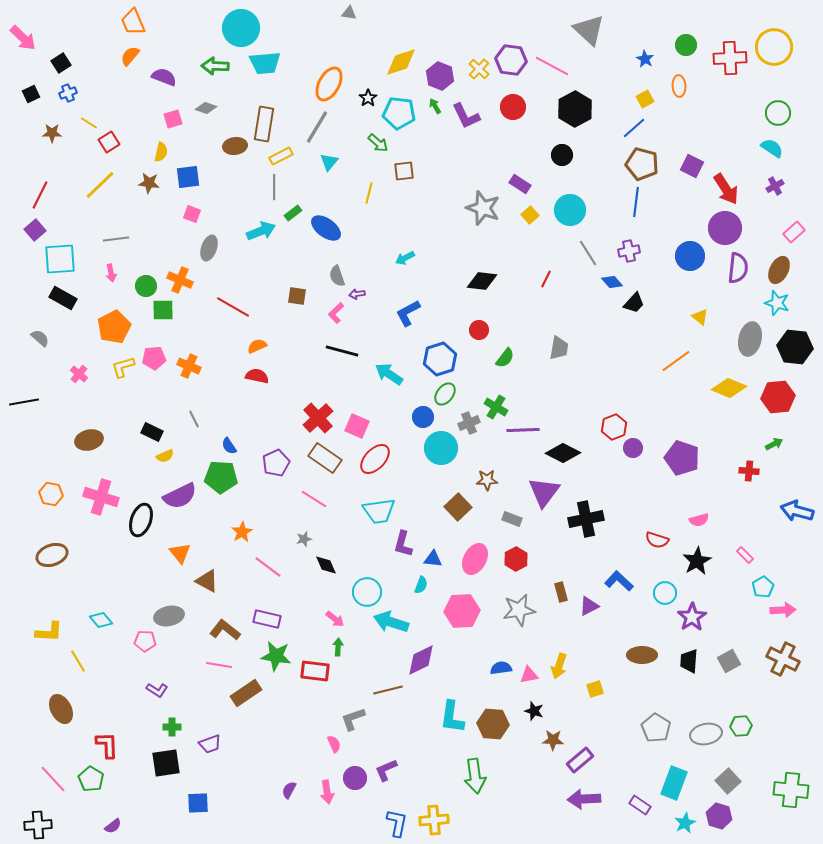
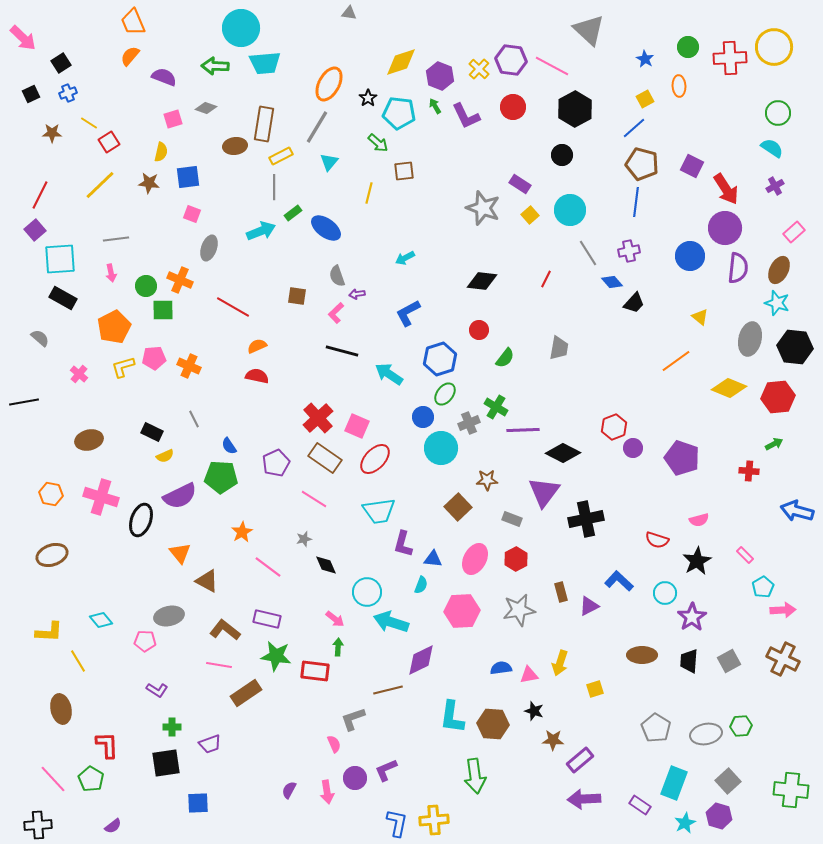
green circle at (686, 45): moved 2 px right, 2 px down
yellow arrow at (559, 666): moved 1 px right, 3 px up
brown ellipse at (61, 709): rotated 16 degrees clockwise
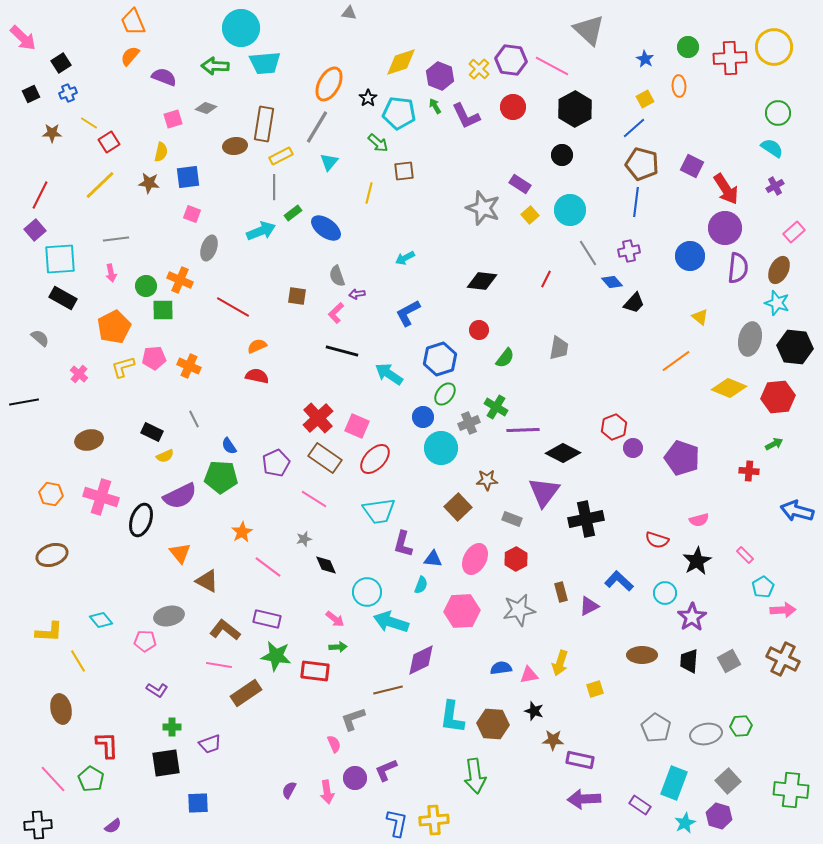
green arrow at (338, 647): rotated 84 degrees clockwise
purple rectangle at (580, 760): rotated 52 degrees clockwise
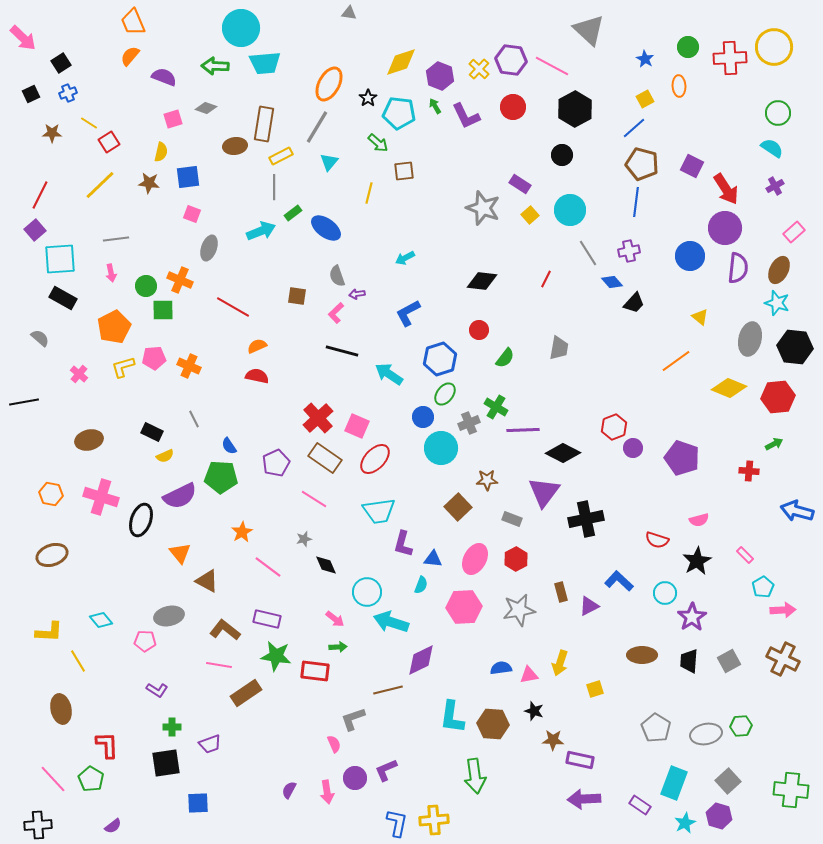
pink hexagon at (462, 611): moved 2 px right, 4 px up
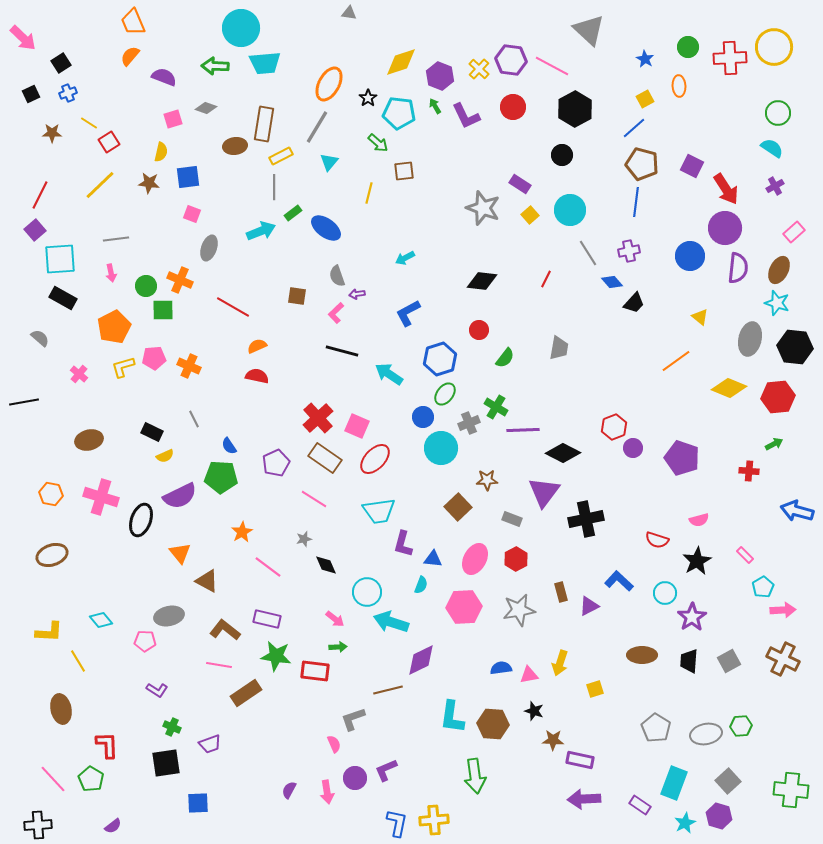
green cross at (172, 727): rotated 24 degrees clockwise
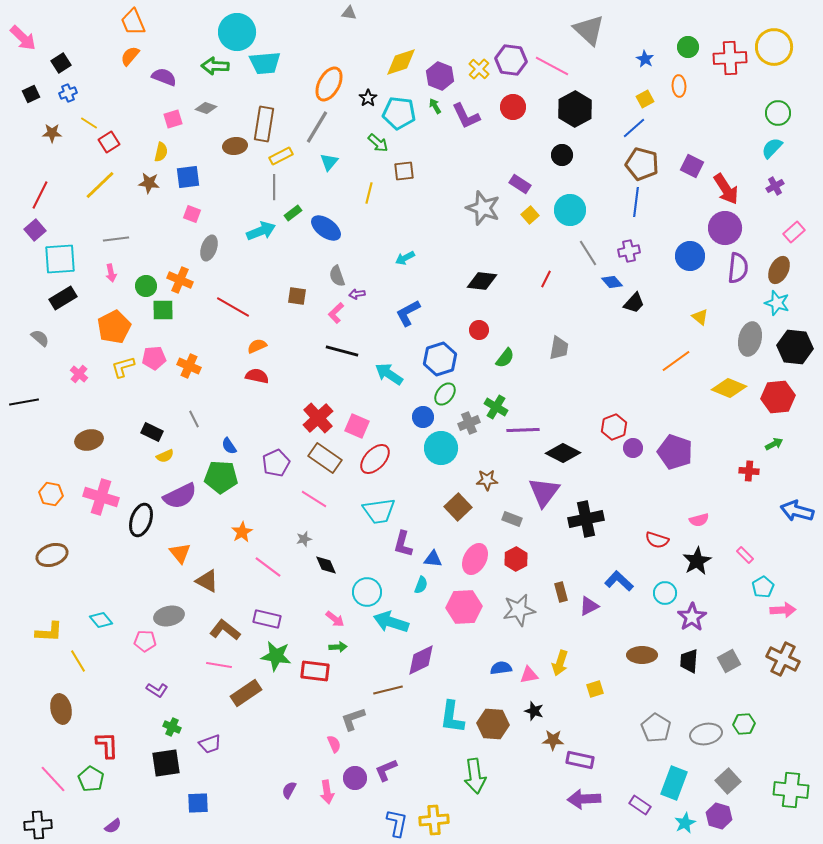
cyan circle at (241, 28): moved 4 px left, 4 px down
cyan semicircle at (772, 148): rotated 80 degrees counterclockwise
black rectangle at (63, 298): rotated 60 degrees counterclockwise
purple pentagon at (682, 458): moved 7 px left, 6 px up
green hexagon at (741, 726): moved 3 px right, 2 px up
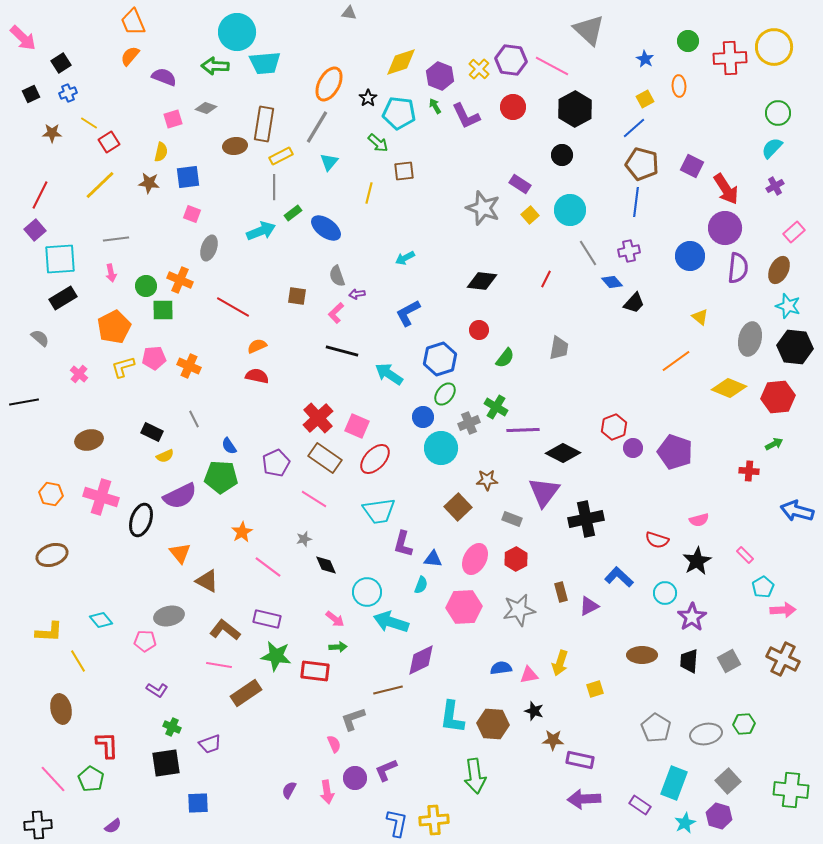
green circle at (688, 47): moved 6 px up
cyan star at (777, 303): moved 11 px right, 3 px down
blue L-shape at (619, 581): moved 4 px up
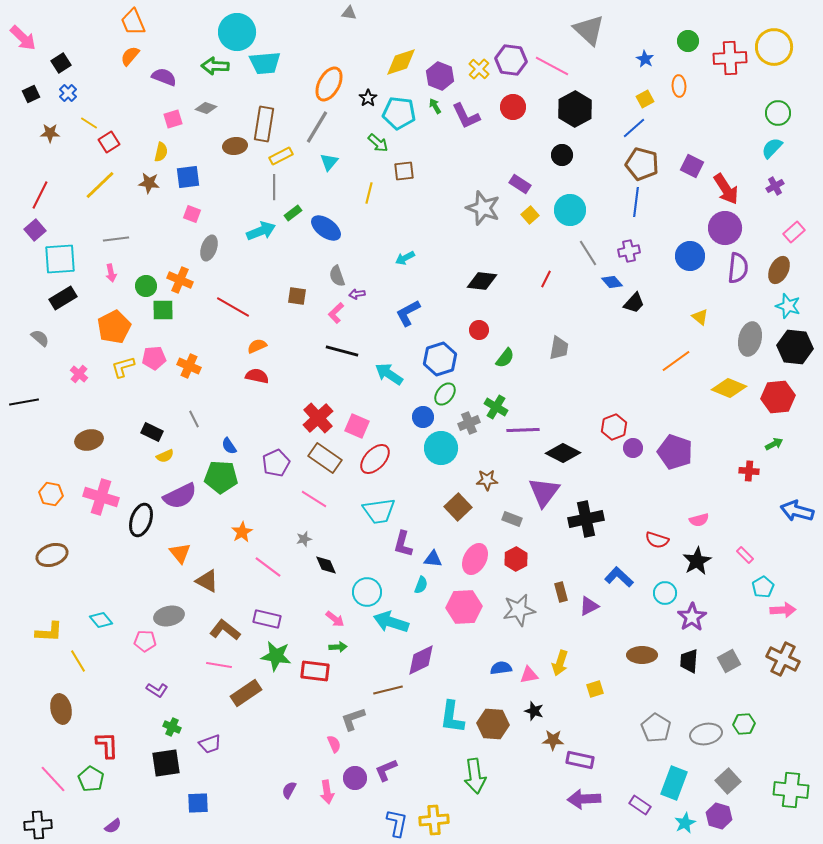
blue cross at (68, 93): rotated 24 degrees counterclockwise
brown star at (52, 133): moved 2 px left
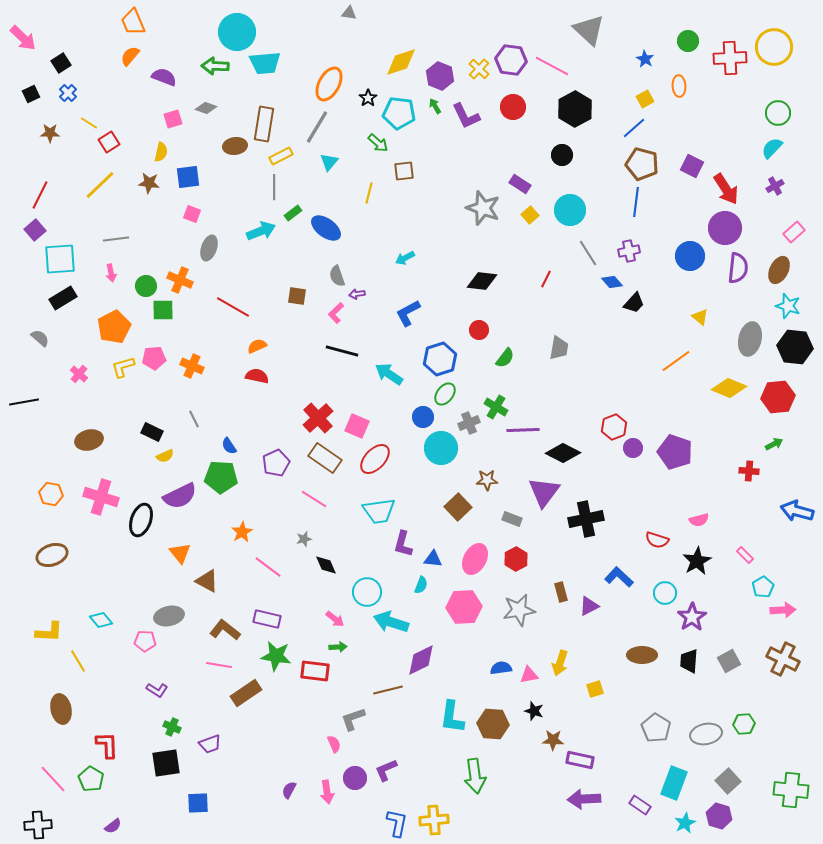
orange cross at (189, 366): moved 3 px right
